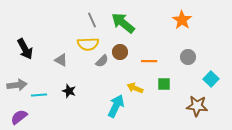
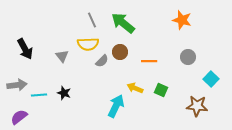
orange star: rotated 18 degrees counterclockwise
gray triangle: moved 1 px right, 4 px up; rotated 24 degrees clockwise
green square: moved 3 px left, 6 px down; rotated 24 degrees clockwise
black star: moved 5 px left, 2 px down
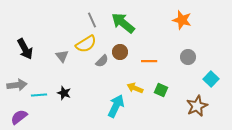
yellow semicircle: moved 2 px left; rotated 30 degrees counterclockwise
brown star: rotated 30 degrees counterclockwise
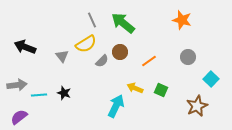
black arrow: moved 2 px up; rotated 140 degrees clockwise
orange line: rotated 35 degrees counterclockwise
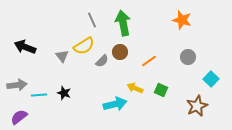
green arrow: rotated 40 degrees clockwise
yellow semicircle: moved 2 px left, 2 px down
cyan arrow: moved 1 px left, 2 px up; rotated 50 degrees clockwise
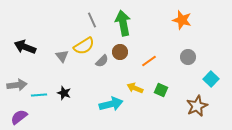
cyan arrow: moved 4 px left
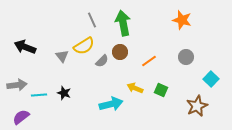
gray circle: moved 2 px left
purple semicircle: moved 2 px right
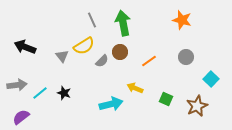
green square: moved 5 px right, 9 px down
cyan line: moved 1 px right, 2 px up; rotated 35 degrees counterclockwise
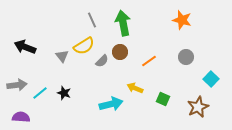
green square: moved 3 px left
brown star: moved 1 px right, 1 px down
purple semicircle: rotated 42 degrees clockwise
